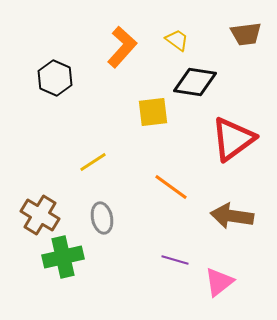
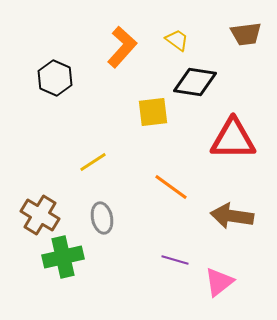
red triangle: rotated 36 degrees clockwise
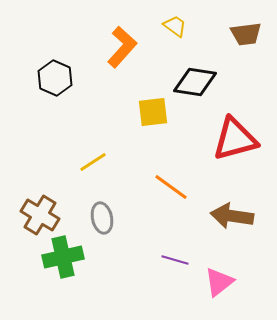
yellow trapezoid: moved 2 px left, 14 px up
red triangle: moved 2 px right; rotated 15 degrees counterclockwise
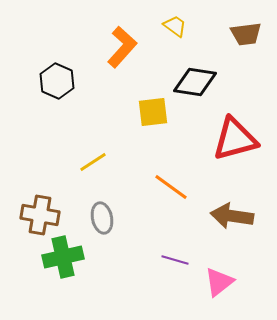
black hexagon: moved 2 px right, 3 px down
brown cross: rotated 21 degrees counterclockwise
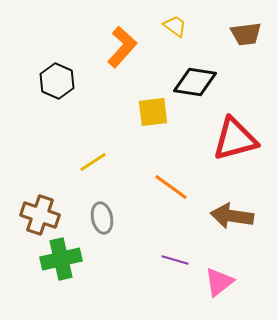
brown cross: rotated 9 degrees clockwise
green cross: moved 2 px left, 2 px down
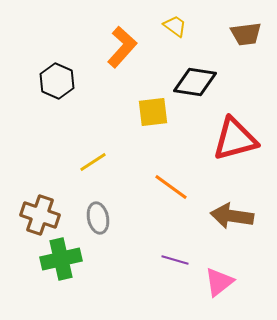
gray ellipse: moved 4 px left
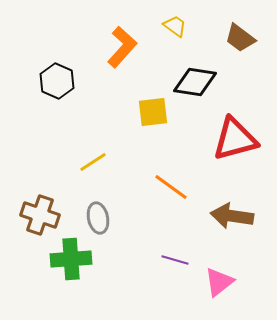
brown trapezoid: moved 6 px left, 4 px down; rotated 44 degrees clockwise
green cross: moved 10 px right; rotated 9 degrees clockwise
